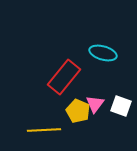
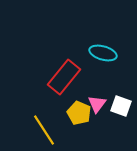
pink triangle: moved 2 px right
yellow pentagon: moved 1 px right, 2 px down
yellow line: rotated 60 degrees clockwise
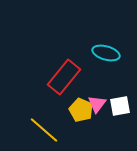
cyan ellipse: moved 3 px right
white square: moved 1 px left; rotated 30 degrees counterclockwise
yellow pentagon: moved 2 px right, 3 px up
yellow line: rotated 16 degrees counterclockwise
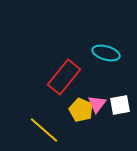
white square: moved 1 px up
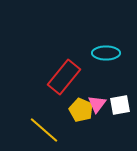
cyan ellipse: rotated 16 degrees counterclockwise
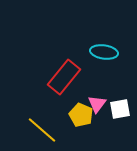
cyan ellipse: moved 2 px left, 1 px up; rotated 8 degrees clockwise
white square: moved 4 px down
yellow pentagon: moved 5 px down
yellow line: moved 2 px left
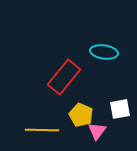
pink triangle: moved 27 px down
yellow line: rotated 40 degrees counterclockwise
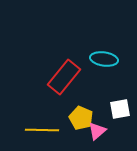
cyan ellipse: moved 7 px down
yellow pentagon: moved 3 px down
pink triangle: rotated 12 degrees clockwise
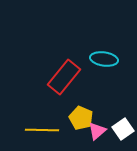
white square: moved 3 px right, 20 px down; rotated 25 degrees counterclockwise
